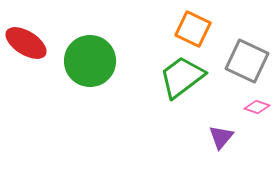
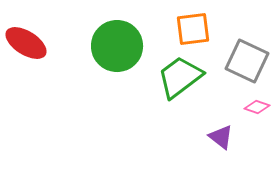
orange square: rotated 33 degrees counterclockwise
green circle: moved 27 px right, 15 px up
green trapezoid: moved 2 px left
purple triangle: rotated 32 degrees counterclockwise
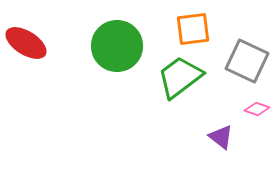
pink diamond: moved 2 px down
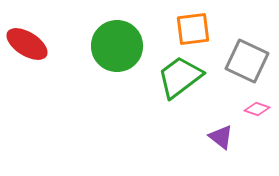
red ellipse: moved 1 px right, 1 px down
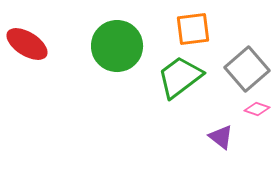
gray square: moved 8 px down; rotated 24 degrees clockwise
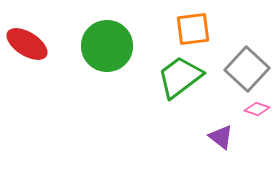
green circle: moved 10 px left
gray square: rotated 6 degrees counterclockwise
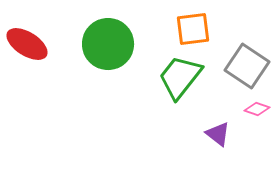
green circle: moved 1 px right, 2 px up
gray square: moved 3 px up; rotated 9 degrees counterclockwise
green trapezoid: rotated 15 degrees counterclockwise
purple triangle: moved 3 px left, 3 px up
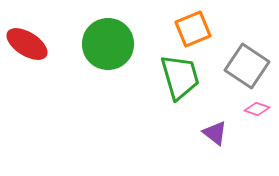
orange square: rotated 15 degrees counterclockwise
green trapezoid: rotated 126 degrees clockwise
purple triangle: moved 3 px left, 1 px up
